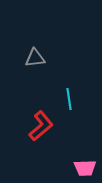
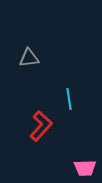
gray triangle: moved 6 px left
red L-shape: rotated 8 degrees counterclockwise
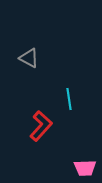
gray triangle: rotated 35 degrees clockwise
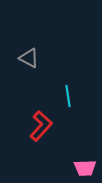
cyan line: moved 1 px left, 3 px up
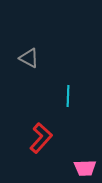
cyan line: rotated 10 degrees clockwise
red L-shape: moved 12 px down
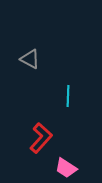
gray triangle: moved 1 px right, 1 px down
pink trapezoid: moved 19 px left; rotated 35 degrees clockwise
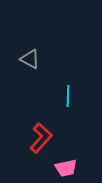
pink trapezoid: rotated 45 degrees counterclockwise
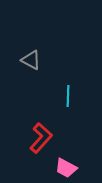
gray triangle: moved 1 px right, 1 px down
pink trapezoid: rotated 40 degrees clockwise
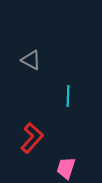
red L-shape: moved 9 px left
pink trapezoid: rotated 80 degrees clockwise
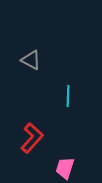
pink trapezoid: moved 1 px left
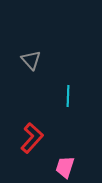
gray triangle: rotated 20 degrees clockwise
pink trapezoid: moved 1 px up
